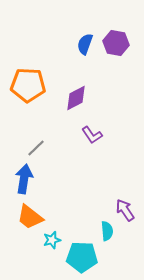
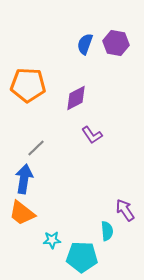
orange trapezoid: moved 8 px left, 4 px up
cyan star: rotated 12 degrees clockwise
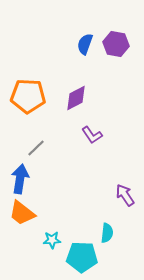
purple hexagon: moved 1 px down
orange pentagon: moved 11 px down
blue arrow: moved 4 px left
purple arrow: moved 15 px up
cyan semicircle: moved 2 px down; rotated 12 degrees clockwise
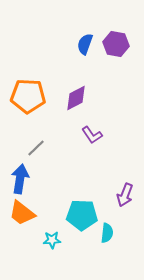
purple arrow: rotated 125 degrees counterclockwise
cyan pentagon: moved 42 px up
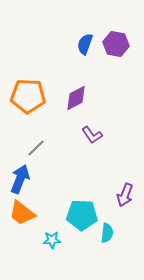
blue arrow: rotated 12 degrees clockwise
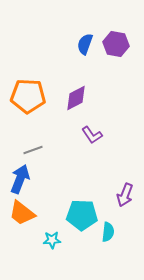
gray line: moved 3 px left, 2 px down; rotated 24 degrees clockwise
cyan semicircle: moved 1 px right, 1 px up
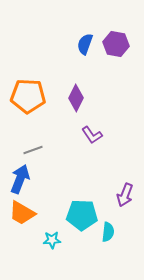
purple diamond: rotated 36 degrees counterclockwise
orange trapezoid: rotated 8 degrees counterclockwise
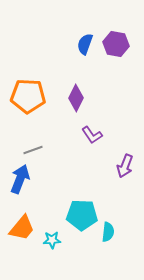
purple arrow: moved 29 px up
orange trapezoid: moved 15 px down; rotated 80 degrees counterclockwise
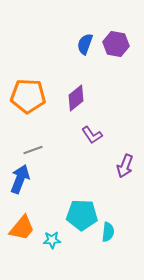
purple diamond: rotated 24 degrees clockwise
